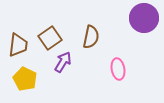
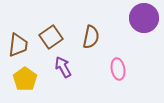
brown square: moved 1 px right, 1 px up
purple arrow: moved 5 px down; rotated 60 degrees counterclockwise
yellow pentagon: rotated 10 degrees clockwise
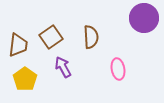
brown semicircle: rotated 15 degrees counterclockwise
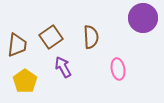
purple circle: moved 1 px left
brown trapezoid: moved 1 px left
yellow pentagon: moved 2 px down
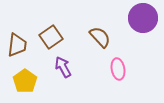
brown semicircle: moved 9 px right; rotated 40 degrees counterclockwise
